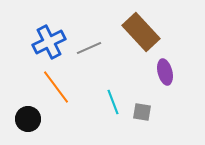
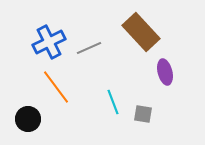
gray square: moved 1 px right, 2 px down
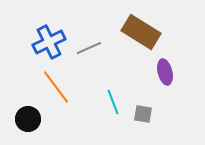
brown rectangle: rotated 15 degrees counterclockwise
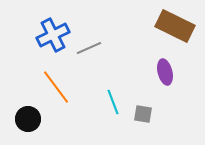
brown rectangle: moved 34 px right, 6 px up; rotated 6 degrees counterclockwise
blue cross: moved 4 px right, 7 px up
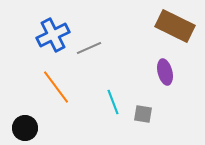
black circle: moved 3 px left, 9 px down
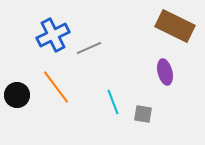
black circle: moved 8 px left, 33 px up
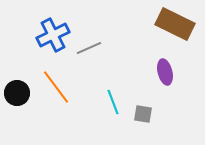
brown rectangle: moved 2 px up
black circle: moved 2 px up
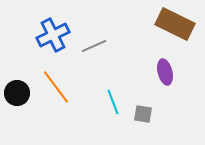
gray line: moved 5 px right, 2 px up
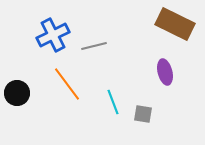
gray line: rotated 10 degrees clockwise
orange line: moved 11 px right, 3 px up
